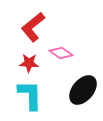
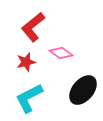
red star: moved 3 px left, 1 px up; rotated 18 degrees counterclockwise
cyan L-shape: moved 1 px left, 3 px down; rotated 116 degrees counterclockwise
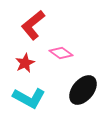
red L-shape: moved 2 px up
red star: moved 1 px left, 1 px down; rotated 12 degrees counterclockwise
cyan L-shape: rotated 124 degrees counterclockwise
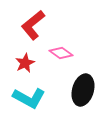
black ellipse: rotated 24 degrees counterclockwise
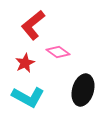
pink diamond: moved 3 px left, 1 px up
cyan L-shape: moved 1 px left, 1 px up
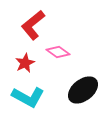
black ellipse: rotated 36 degrees clockwise
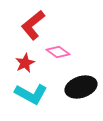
black ellipse: moved 2 px left, 3 px up; rotated 20 degrees clockwise
cyan L-shape: moved 3 px right, 3 px up
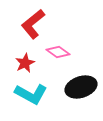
red L-shape: moved 1 px up
